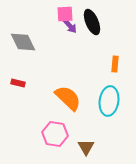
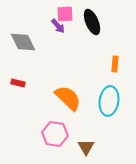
purple arrow: moved 12 px left
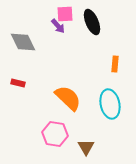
cyan ellipse: moved 1 px right, 3 px down; rotated 20 degrees counterclockwise
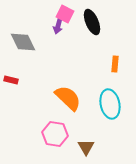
pink square: rotated 30 degrees clockwise
purple arrow: rotated 56 degrees clockwise
red rectangle: moved 7 px left, 3 px up
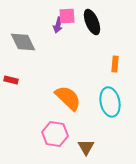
pink square: moved 2 px right, 2 px down; rotated 30 degrees counterclockwise
purple arrow: moved 1 px up
cyan ellipse: moved 2 px up
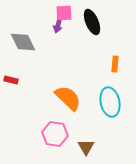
pink square: moved 3 px left, 3 px up
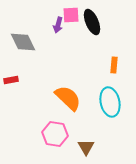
pink square: moved 7 px right, 2 px down
orange rectangle: moved 1 px left, 1 px down
red rectangle: rotated 24 degrees counterclockwise
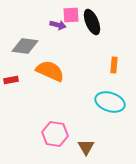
purple arrow: rotated 91 degrees counterclockwise
gray diamond: moved 2 px right, 4 px down; rotated 56 degrees counterclockwise
orange semicircle: moved 18 px left, 27 px up; rotated 20 degrees counterclockwise
cyan ellipse: rotated 60 degrees counterclockwise
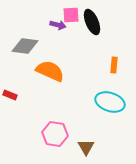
red rectangle: moved 1 px left, 15 px down; rotated 32 degrees clockwise
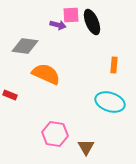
orange semicircle: moved 4 px left, 3 px down
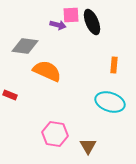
orange semicircle: moved 1 px right, 3 px up
brown triangle: moved 2 px right, 1 px up
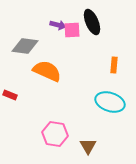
pink square: moved 1 px right, 15 px down
